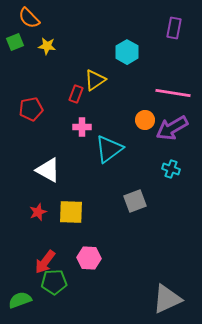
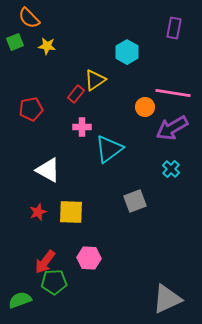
red rectangle: rotated 18 degrees clockwise
orange circle: moved 13 px up
cyan cross: rotated 24 degrees clockwise
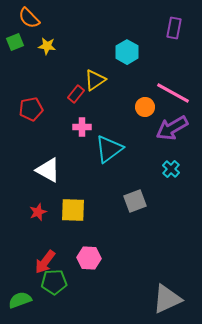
pink line: rotated 20 degrees clockwise
yellow square: moved 2 px right, 2 px up
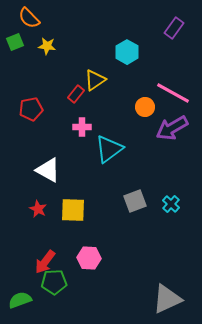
purple rectangle: rotated 25 degrees clockwise
cyan cross: moved 35 px down
red star: moved 3 px up; rotated 24 degrees counterclockwise
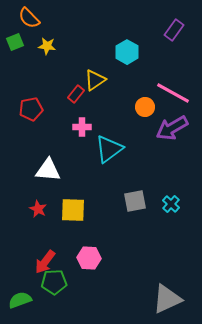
purple rectangle: moved 2 px down
white triangle: rotated 24 degrees counterclockwise
gray square: rotated 10 degrees clockwise
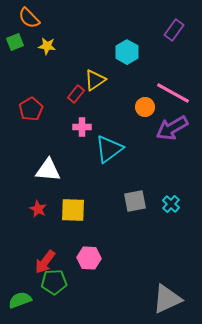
red pentagon: rotated 20 degrees counterclockwise
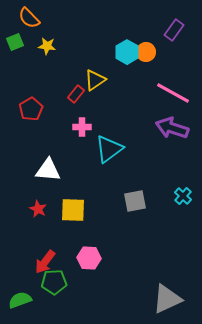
orange circle: moved 1 px right, 55 px up
purple arrow: rotated 48 degrees clockwise
cyan cross: moved 12 px right, 8 px up
